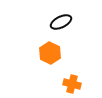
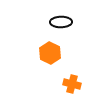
black ellipse: rotated 25 degrees clockwise
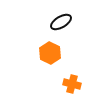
black ellipse: rotated 30 degrees counterclockwise
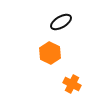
orange cross: rotated 12 degrees clockwise
